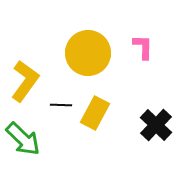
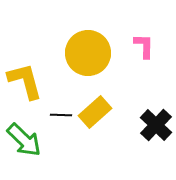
pink L-shape: moved 1 px right, 1 px up
yellow L-shape: rotated 51 degrees counterclockwise
black line: moved 10 px down
yellow rectangle: moved 1 px up; rotated 20 degrees clockwise
green arrow: moved 1 px right, 1 px down
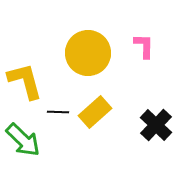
black line: moved 3 px left, 3 px up
green arrow: moved 1 px left
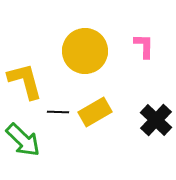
yellow circle: moved 3 px left, 2 px up
yellow rectangle: rotated 12 degrees clockwise
black cross: moved 5 px up
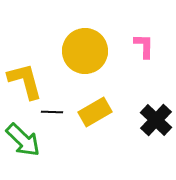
black line: moved 6 px left
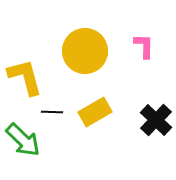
yellow L-shape: moved 4 px up
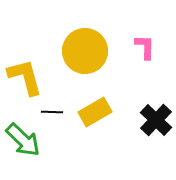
pink L-shape: moved 1 px right, 1 px down
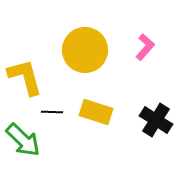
pink L-shape: rotated 40 degrees clockwise
yellow circle: moved 1 px up
yellow rectangle: moved 1 px right; rotated 48 degrees clockwise
black cross: rotated 12 degrees counterclockwise
